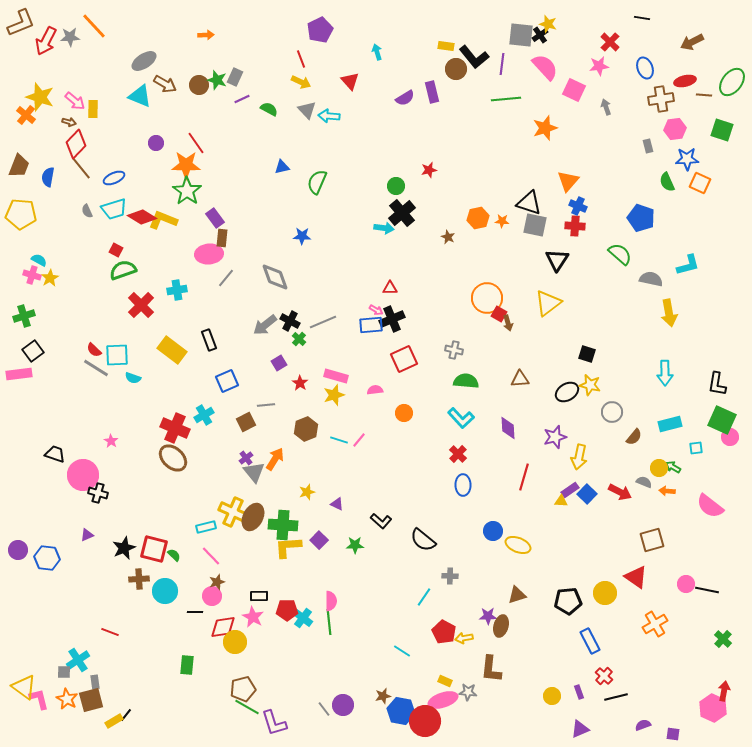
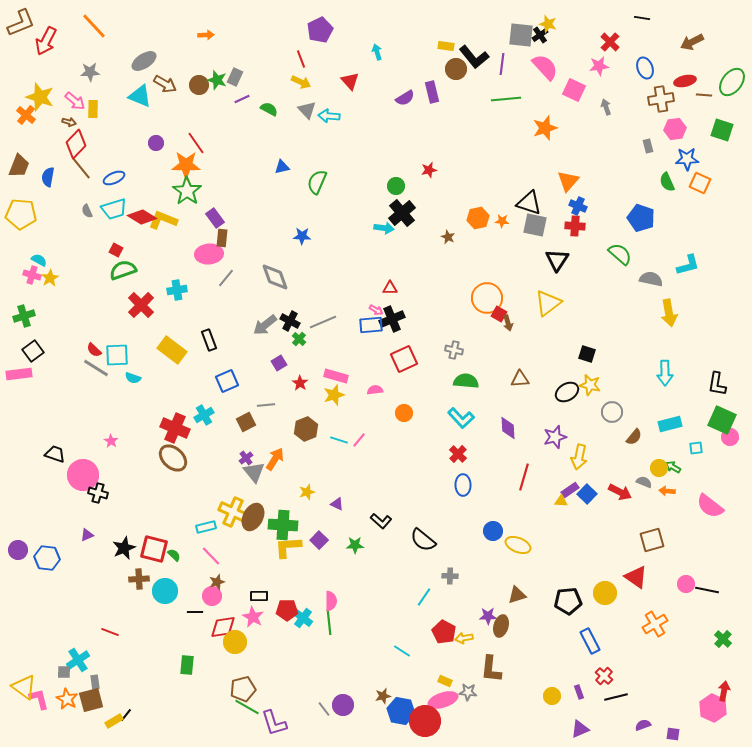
gray star at (70, 37): moved 20 px right, 35 px down
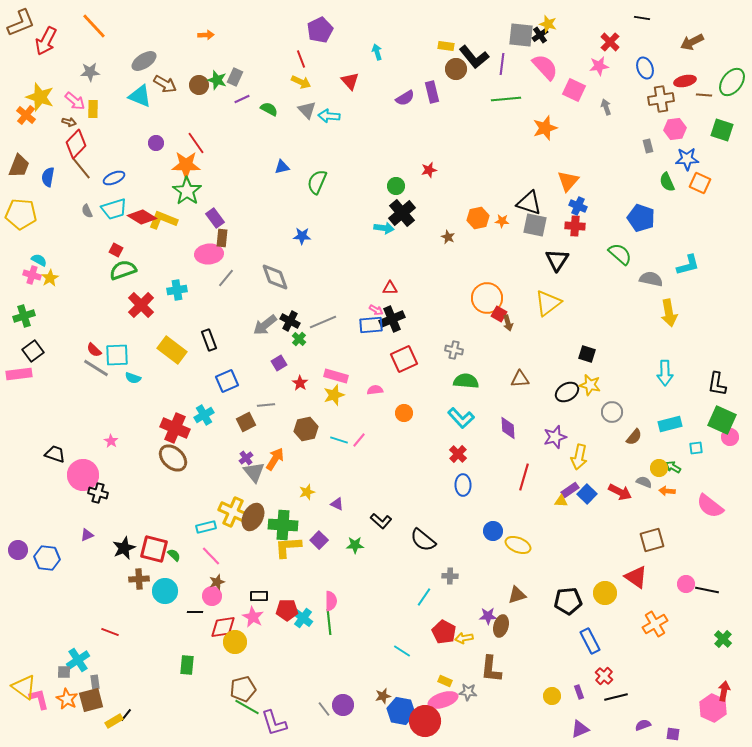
brown hexagon at (306, 429): rotated 10 degrees clockwise
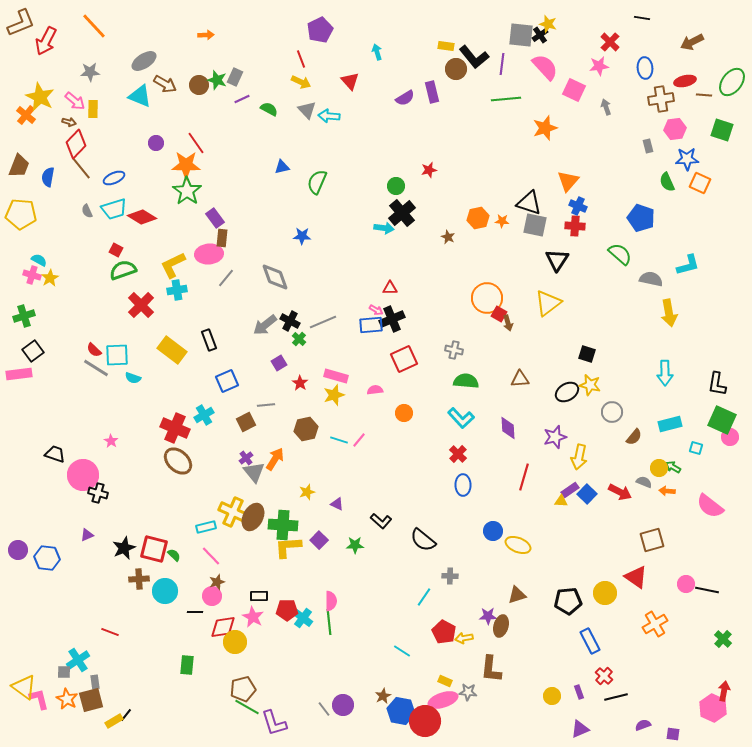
blue ellipse at (645, 68): rotated 15 degrees clockwise
yellow star at (40, 97): rotated 8 degrees clockwise
yellow L-shape at (163, 220): moved 10 px right, 45 px down; rotated 48 degrees counterclockwise
cyan square at (696, 448): rotated 24 degrees clockwise
brown ellipse at (173, 458): moved 5 px right, 3 px down
brown star at (383, 696): rotated 14 degrees counterclockwise
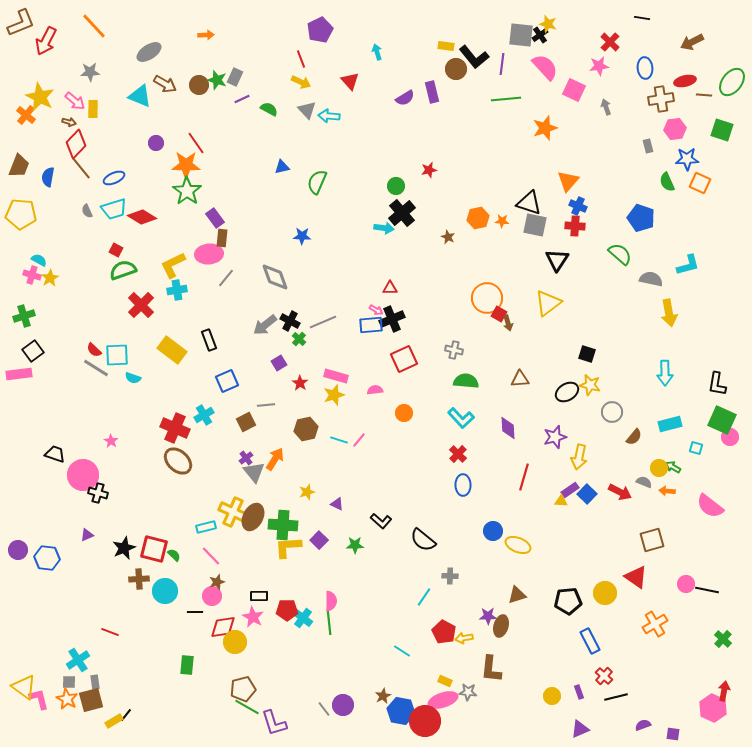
gray ellipse at (144, 61): moved 5 px right, 9 px up
gray square at (64, 672): moved 5 px right, 10 px down
